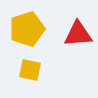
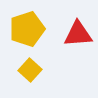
yellow square: rotated 30 degrees clockwise
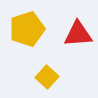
yellow square: moved 17 px right, 7 px down
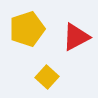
red triangle: moved 2 px left, 3 px down; rotated 24 degrees counterclockwise
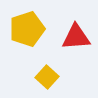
red triangle: rotated 24 degrees clockwise
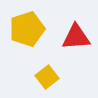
yellow square: rotated 10 degrees clockwise
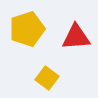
yellow square: moved 1 px down; rotated 15 degrees counterclockwise
